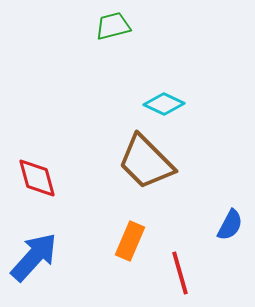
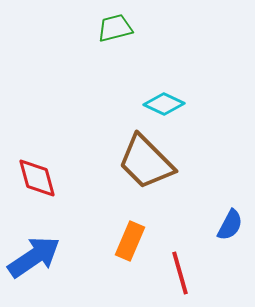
green trapezoid: moved 2 px right, 2 px down
blue arrow: rotated 14 degrees clockwise
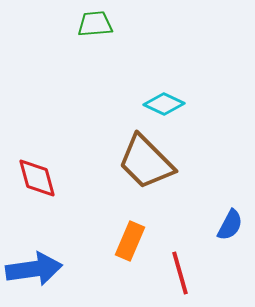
green trapezoid: moved 20 px left, 4 px up; rotated 9 degrees clockwise
blue arrow: moved 12 px down; rotated 26 degrees clockwise
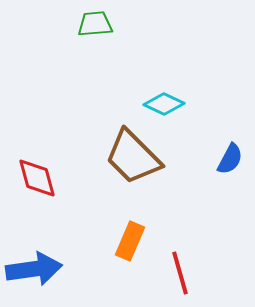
brown trapezoid: moved 13 px left, 5 px up
blue semicircle: moved 66 px up
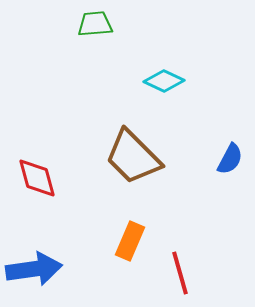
cyan diamond: moved 23 px up
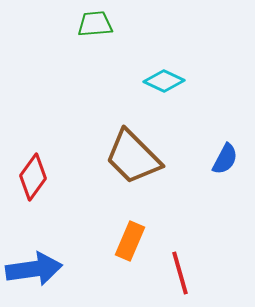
blue semicircle: moved 5 px left
red diamond: moved 4 px left, 1 px up; rotated 51 degrees clockwise
